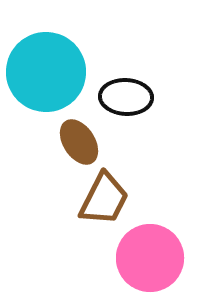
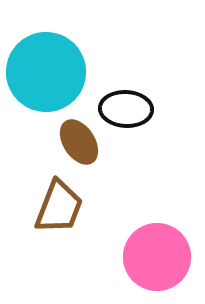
black ellipse: moved 12 px down
brown trapezoid: moved 45 px left, 8 px down; rotated 6 degrees counterclockwise
pink circle: moved 7 px right, 1 px up
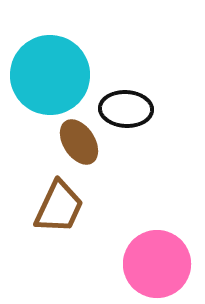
cyan circle: moved 4 px right, 3 px down
brown trapezoid: rotated 4 degrees clockwise
pink circle: moved 7 px down
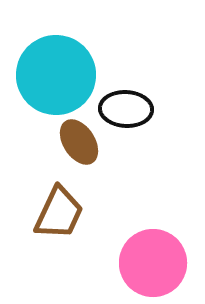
cyan circle: moved 6 px right
brown trapezoid: moved 6 px down
pink circle: moved 4 px left, 1 px up
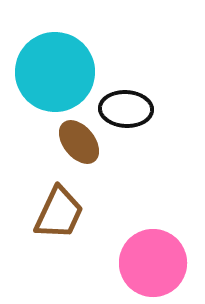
cyan circle: moved 1 px left, 3 px up
brown ellipse: rotated 6 degrees counterclockwise
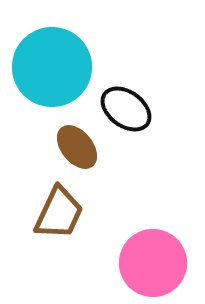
cyan circle: moved 3 px left, 5 px up
black ellipse: rotated 33 degrees clockwise
brown ellipse: moved 2 px left, 5 px down
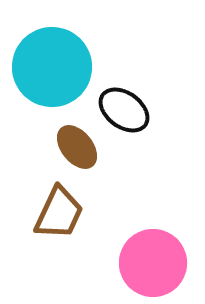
black ellipse: moved 2 px left, 1 px down
